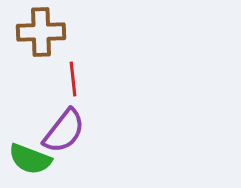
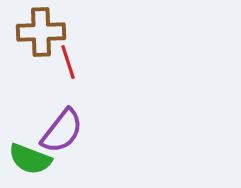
red line: moved 5 px left, 17 px up; rotated 12 degrees counterclockwise
purple semicircle: moved 2 px left
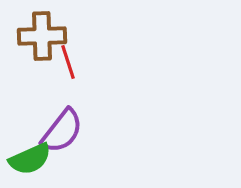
brown cross: moved 1 px right, 4 px down
green semicircle: rotated 45 degrees counterclockwise
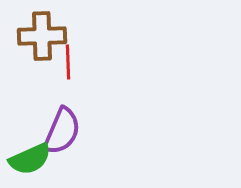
red line: rotated 16 degrees clockwise
purple semicircle: rotated 15 degrees counterclockwise
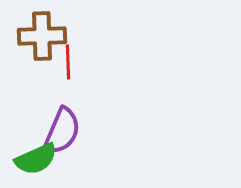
green semicircle: moved 6 px right
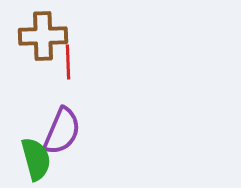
brown cross: moved 1 px right
green semicircle: rotated 81 degrees counterclockwise
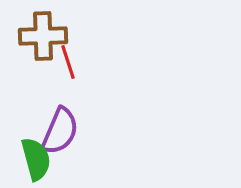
red line: rotated 16 degrees counterclockwise
purple semicircle: moved 2 px left
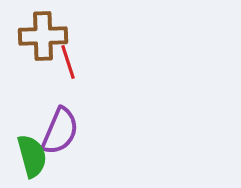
green semicircle: moved 4 px left, 3 px up
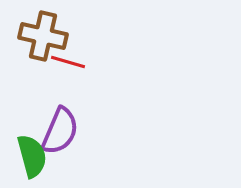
brown cross: rotated 15 degrees clockwise
red line: rotated 56 degrees counterclockwise
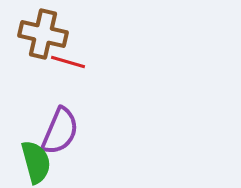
brown cross: moved 2 px up
green semicircle: moved 4 px right, 6 px down
